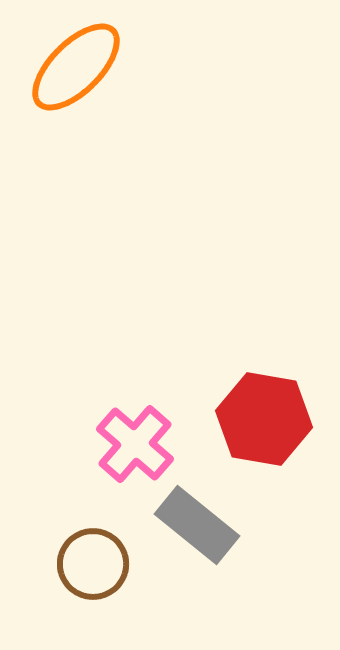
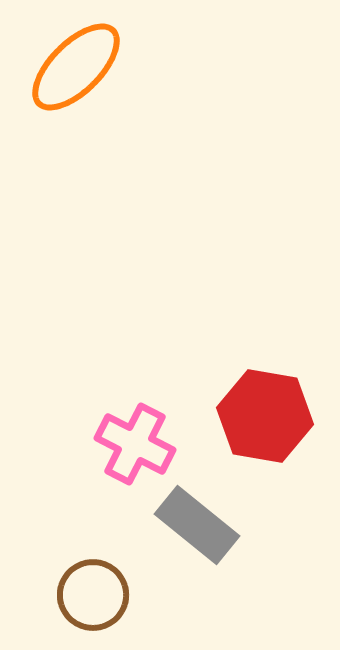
red hexagon: moved 1 px right, 3 px up
pink cross: rotated 14 degrees counterclockwise
brown circle: moved 31 px down
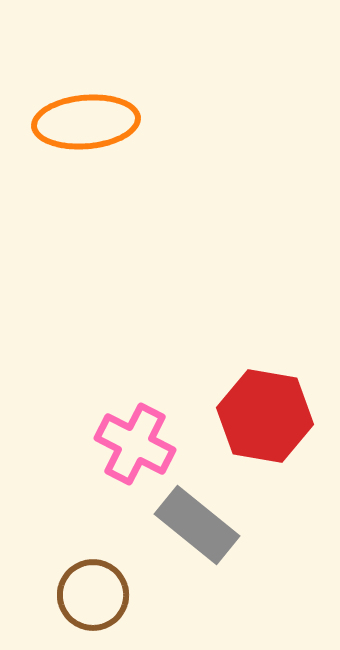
orange ellipse: moved 10 px right, 55 px down; rotated 40 degrees clockwise
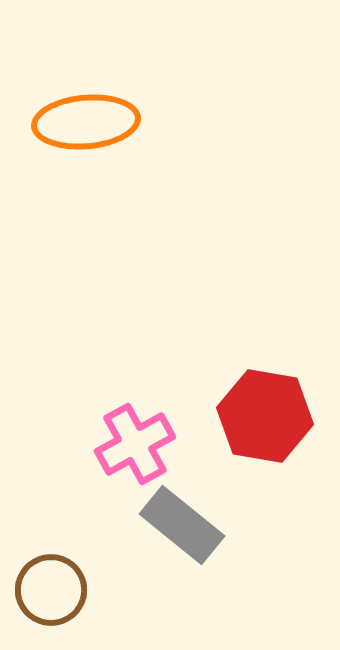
pink cross: rotated 34 degrees clockwise
gray rectangle: moved 15 px left
brown circle: moved 42 px left, 5 px up
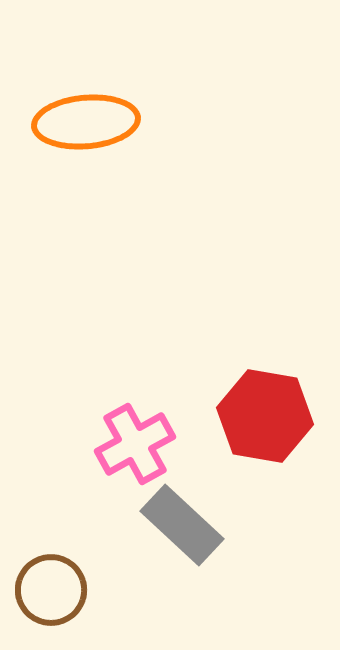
gray rectangle: rotated 4 degrees clockwise
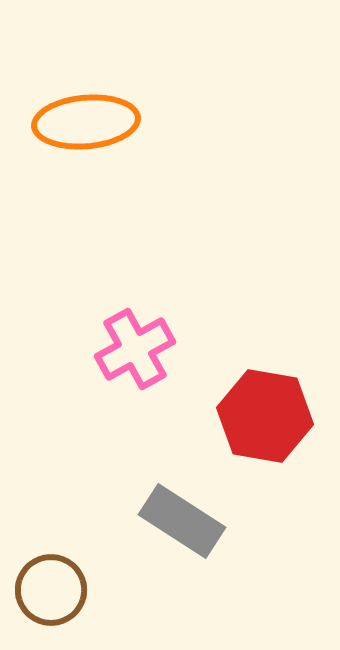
pink cross: moved 95 px up
gray rectangle: moved 4 px up; rotated 10 degrees counterclockwise
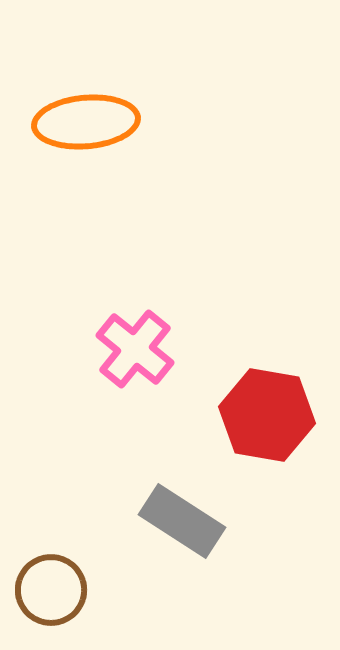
pink cross: rotated 22 degrees counterclockwise
red hexagon: moved 2 px right, 1 px up
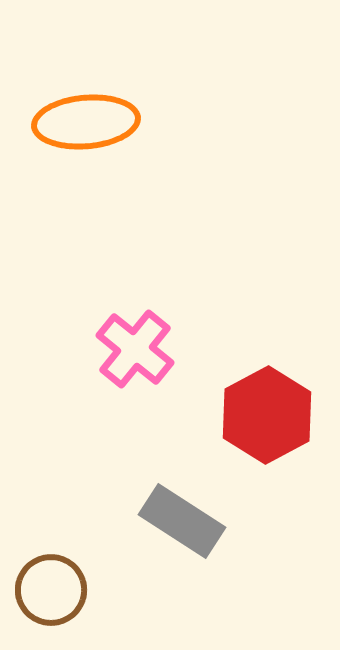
red hexagon: rotated 22 degrees clockwise
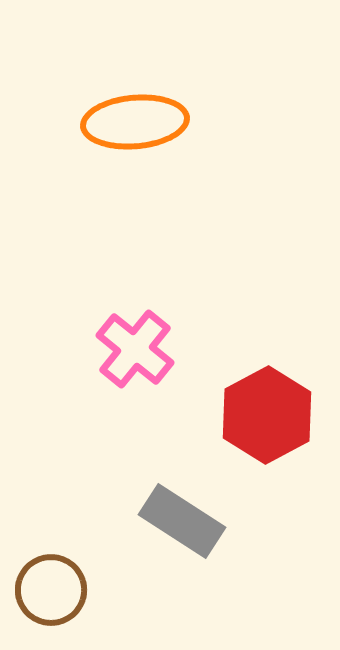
orange ellipse: moved 49 px right
